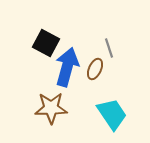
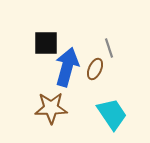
black square: rotated 28 degrees counterclockwise
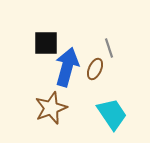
brown star: rotated 20 degrees counterclockwise
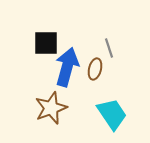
brown ellipse: rotated 10 degrees counterclockwise
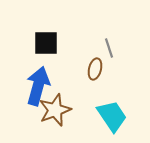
blue arrow: moved 29 px left, 19 px down
brown star: moved 4 px right, 2 px down
cyan trapezoid: moved 2 px down
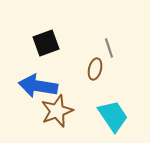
black square: rotated 20 degrees counterclockwise
blue arrow: rotated 96 degrees counterclockwise
brown star: moved 2 px right, 1 px down
cyan trapezoid: moved 1 px right
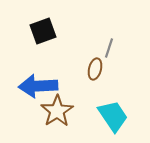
black square: moved 3 px left, 12 px up
gray line: rotated 36 degrees clockwise
blue arrow: rotated 12 degrees counterclockwise
brown star: rotated 12 degrees counterclockwise
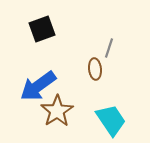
black square: moved 1 px left, 2 px up
brown ellipse: rotated 20 degrees counterclockwise
blue arrow: rotated 33 degrees counterclockwise
cyan trapezoid: moved 2 px left, 4 px down
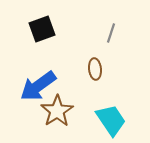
gray line: moved 2 px right, 15 px up
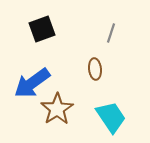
blue arrow: moved 6 px left, 3 px up
brown star: moved 2 px up
cyan trapezoid: moved 3 px up
